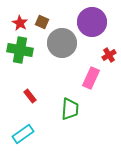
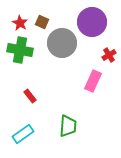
pink rectangle: moved 2 px right, 3 px down
green trapezoid: moved 2 px left, 17 px down
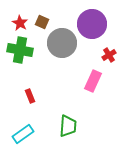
purple circle: moved 2 px down
red rectangle: rotated 16 degrees clockwise
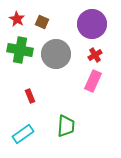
red star: moved 3 px left, 4 px up
gray circle: moved 6 px left, 11 px down
red cross: moved 14 px left
green trapezoid: moved 2 px left
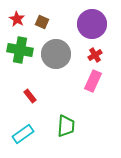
red rectangle: rotated 16 degrees counterclockwise
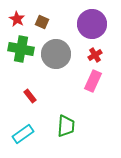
green cross: moved 1 px right, 1 px up
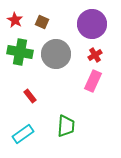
red star: moved 2 px left, 1 px down
green cross: moved 1 px left, 3 px down
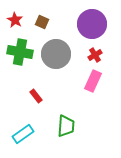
red rectangle: moved 6 px right
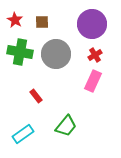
brown square: rotated 24 degrees counterclockwise
green trapezoid: rotated 35 degrees clockwise
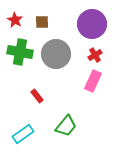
red rectangle: moved 1 px right
